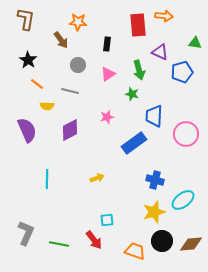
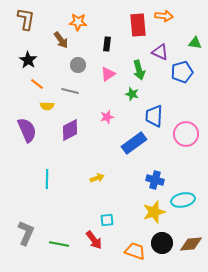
cyan ellipse: rotated 25 degrees clockwise
black circle: moved 2 px down
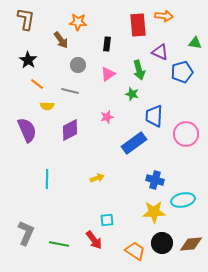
yellow star: rotated 15 degrees clockwise
orange trapezoid: rotated 15 degrees clockwise
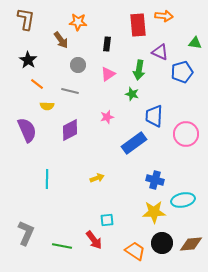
green arrow: rotated 24 degrees clockwise
green line: moved 3 px right, 2 px down
